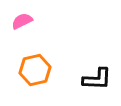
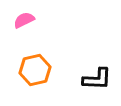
pink semicircle: moved 2 px right, 1 px up
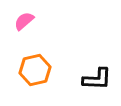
pink semicircle: moved 1 px down; rotated 15 degrees counterclockwise
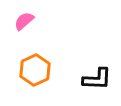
orange hexagon: rotated 12 degrees counterclockwise
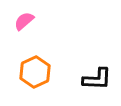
orange hexagon: moved 2 px down
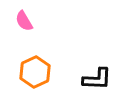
pink semicircle: rotated 80 degrees counterclockwise
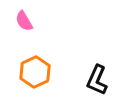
black L-shape: moved 1 px down; rotated 112 degrees clockwise
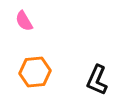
orange hexagon: rotated 20 degrees clockwise
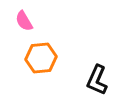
orange hexagon: moved 6 px right, 14 px up
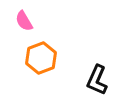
orange hexagon: rotated 16 degrees counterclockwise
